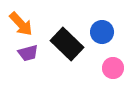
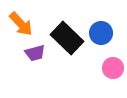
blue circle: moved 1 px left, 1 px down
black rectangle: moved 6 px up
purple trapezoid: moved 7 px right
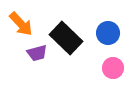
blue circle: moved 7 px right
black rectangle: moved 1 px left
purple trapezoid: moved 2 px right
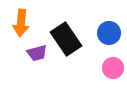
orange arrow: moved 1 px up; rotated 48 degrees clockwise
blue circle: moved 1 px right
black rectangle: moved 1 px down; rotated 12 degrees clockwise
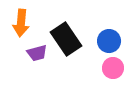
blue circle: moved 8 px down
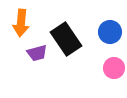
blue circle: moved 1 px right, 9 px up
pink circle: moved 1 px right
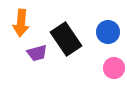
blue circle: moved 2 px left
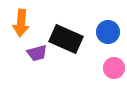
black rectangle: rotated 32 degrees counterclockwise
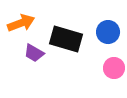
orange arrow: rotated 116 degrees counterclockwise
black rectangle: rotated 8 degrees counterclockwise
purple trapezoid: moved 3 px left; rotated 45 degrees clockwise
